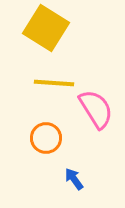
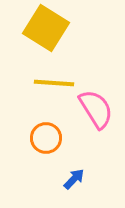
blue arrow: rotated 80 degrees clockwise
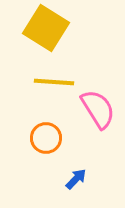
yellow line: moved 1 px up
pink semicircle: moved 2 px right
blue arrow: moved 2 px right
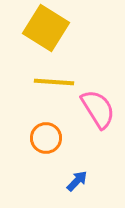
blue arrow: moved 1 px right, 2 px down
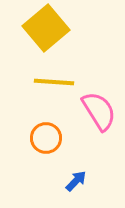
yellow square: rotated 18 degrees clockwise
pink semicircle: moved 1 px right, 2 px down
blue arrow: moved 1 px left
